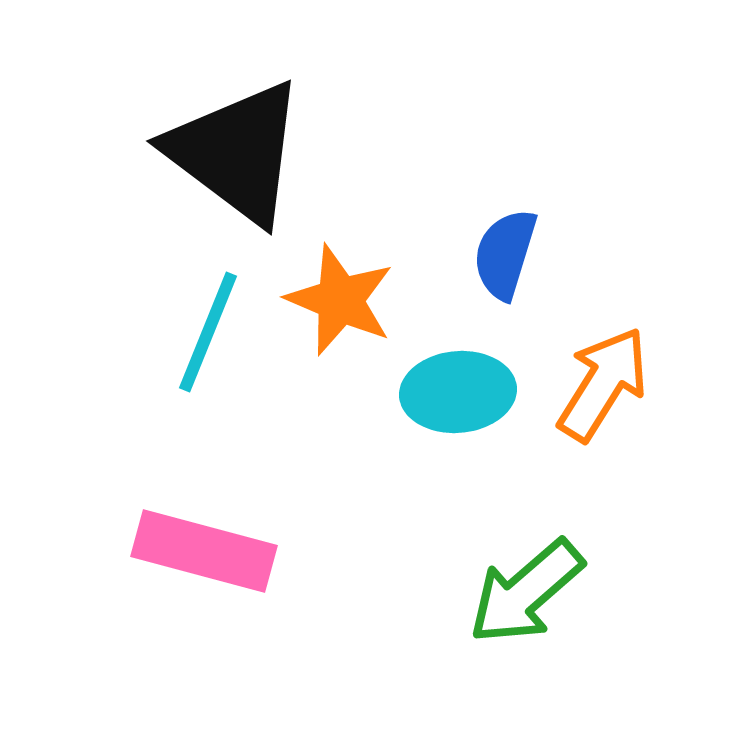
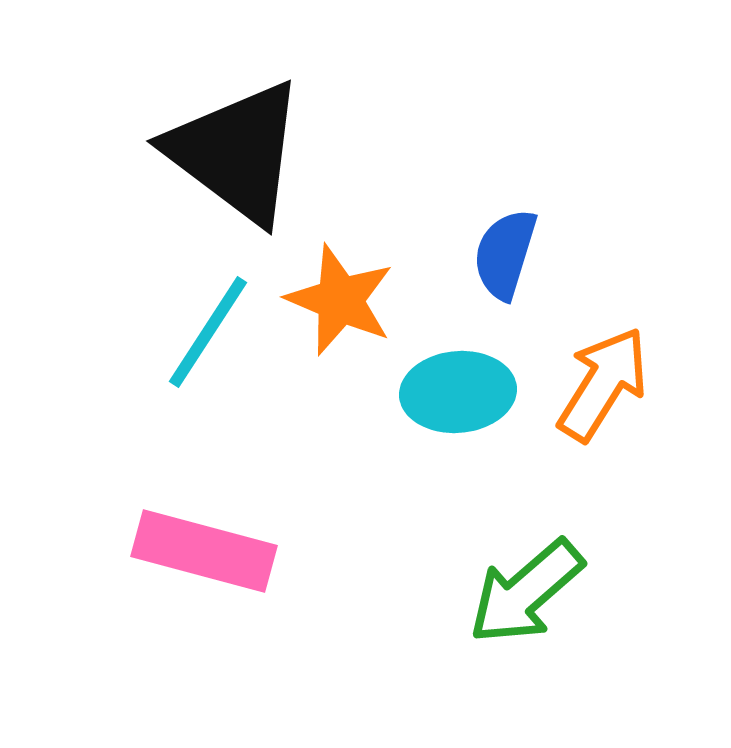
cyan line: rotated 11 degrees clockwise
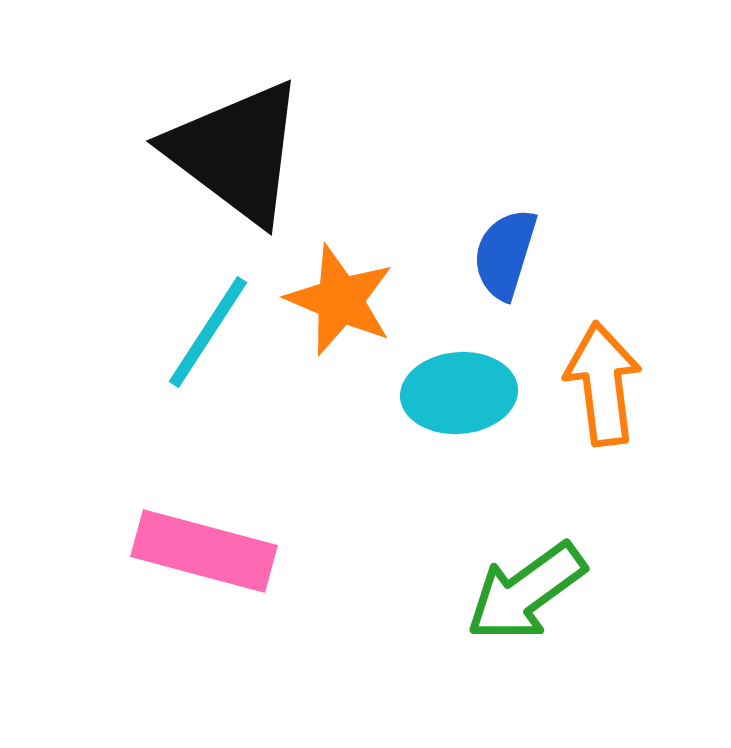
orange arrow: rotated 39 degrees counterclockwise
cyan ellipse: moved 1 px right, 1 px down
green arrow: rotated 5 degrees clockwise
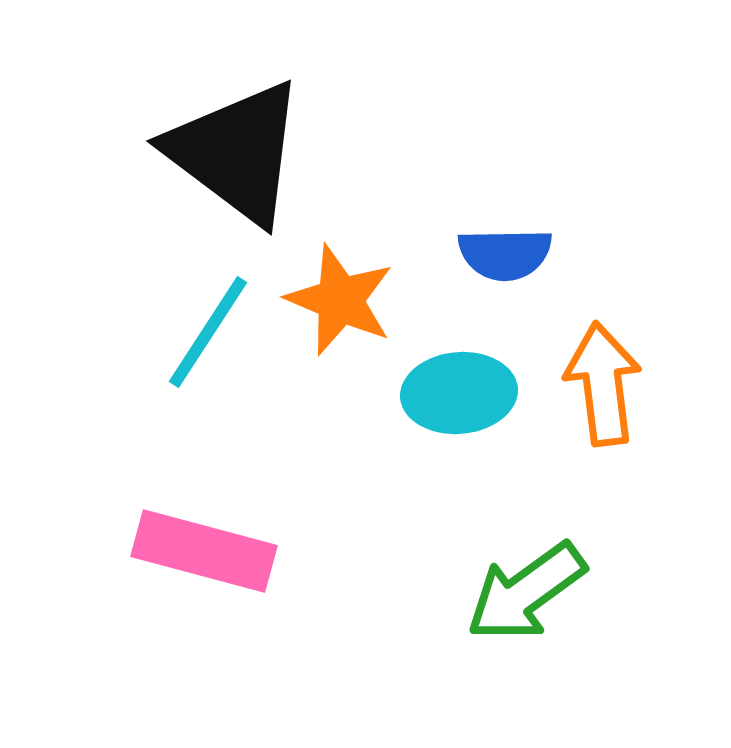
blue semicircle: rotated 108 degrees counterclockwise
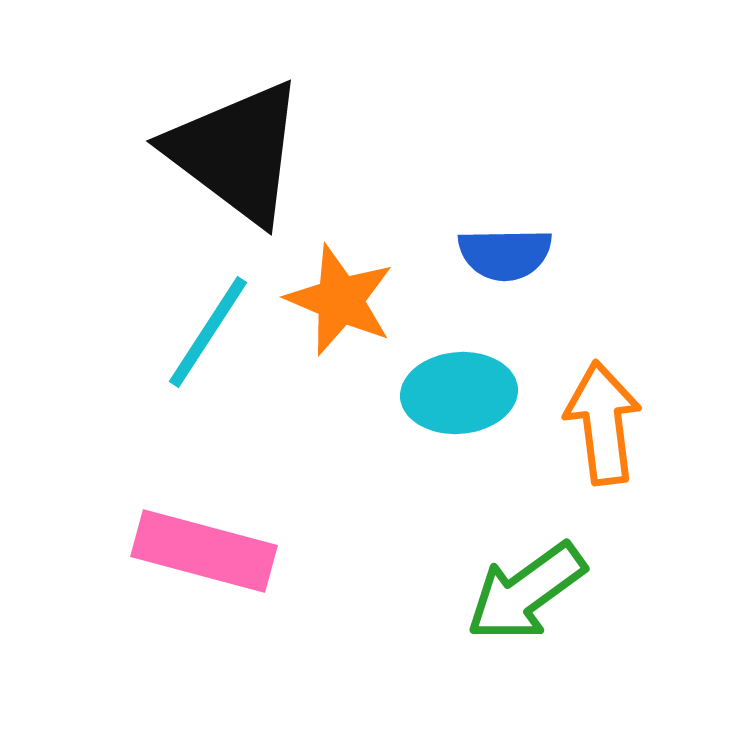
orange arrow: moved 39 px down
